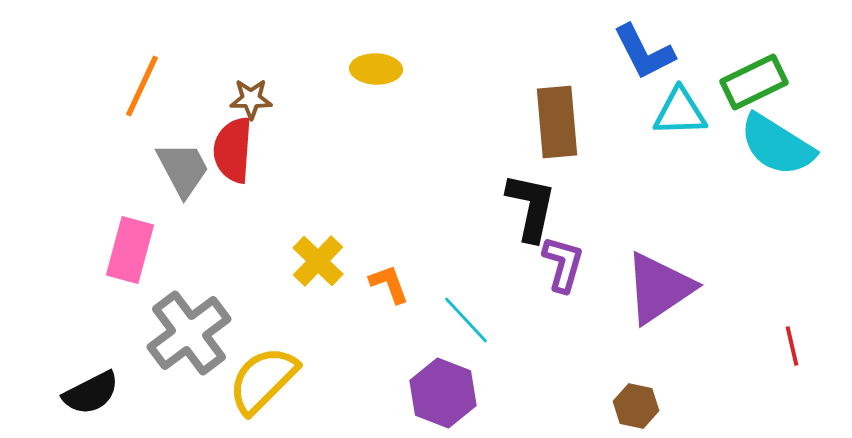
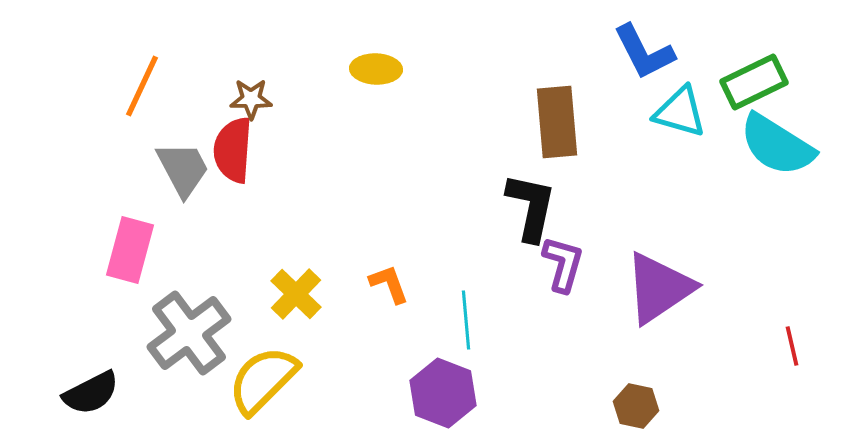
cyan triangle: rotated 18 degrees clockwise
yellow cross: moved 22 px left, 33 px down
cyan line: rotated 38 degrees clockwise
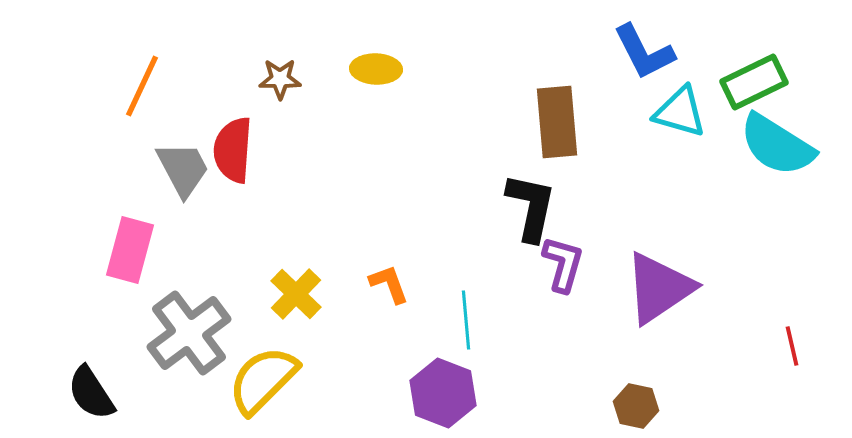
brown star: moved 29 px right, 20 px up
black semicircle: rotated 84 degrees clockwise
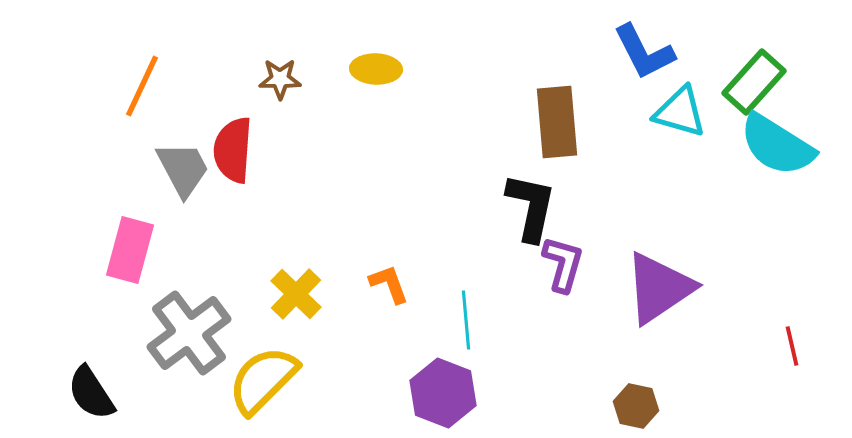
green rectangle: rotated 22 degrees counterclockwise
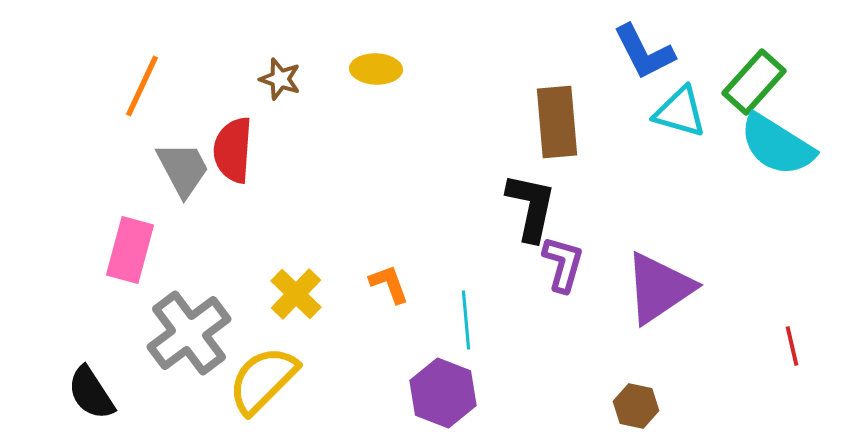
brown star: rotated 18 degrees clockwise
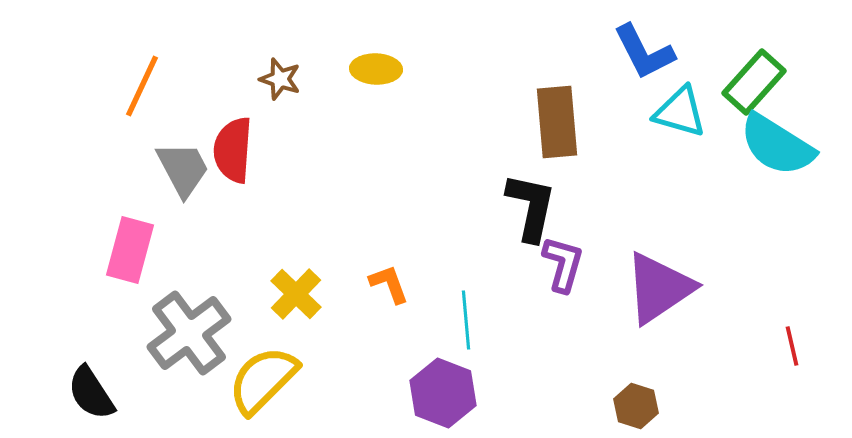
brown hexagon: rotated 6 degrees clockwise
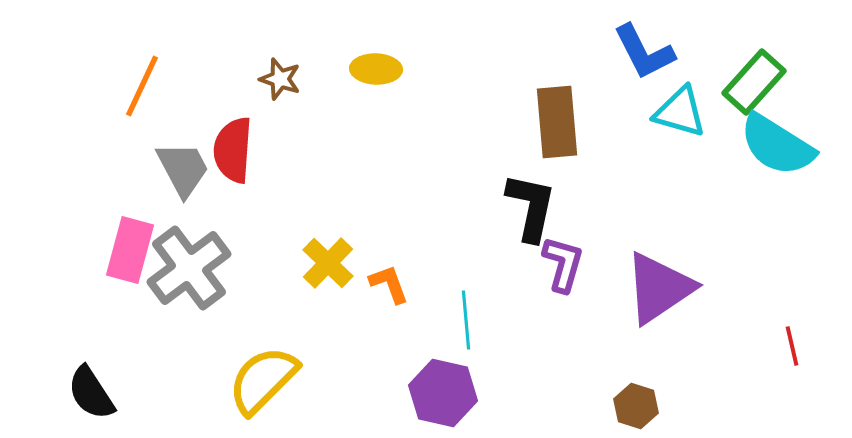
yellow cross: moved 32 px right, 31 px up
gray cross: moved 65 px up
purple hexagon: rotated 8 degrees counterclockwise
